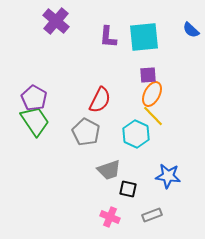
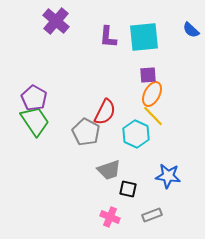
red semicircle: moved 5 px right, 12 px down
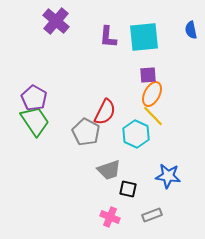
blue semicircle: rotated 36 degrees clockwise
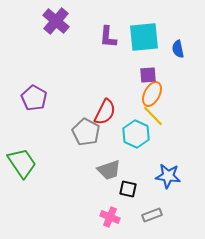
blue semicircle: moved 13 px left, 19 px down
green trapezoid: moved 13 px left, 42 px down
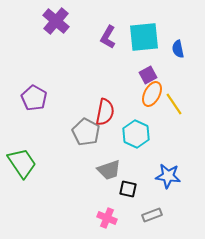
purple L-shape: rotated 25 degrees clockwise
purple square: rotated 24 degrees counterclockwise
red semicircle: rotated 16 degrees counterclockwise
yellow line: moved 21 px right, 12 px up; rotated 10 degrees clockwise
pink cross: moved 3 px left, 1 px down
